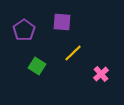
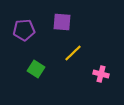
purple pentagon: rotated 30 degrees clockwise
green square: moved 1 px left, 3 px down
pink cross: rotated 35 degrees counterclockwise
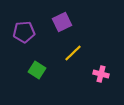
purple square: rotated 30 degrees counterclockwise
purple pentagon: moved 2 px down
green square: moved 1 px right, 1 px down
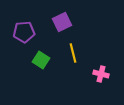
yellow line: rotated 60 degrees counterclockwise
green square: moved 4 px right, 10 px up
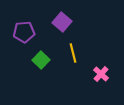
purple square: rotated 24 degrees counterclockwise
green square: rotated 12 degrees clockwise
pink cross: rotated 28 degrees clockwise
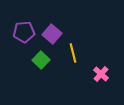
purple square: moved 10 px left, 12 px down
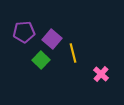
purple square: moved 5 px down
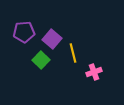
pink cross: moved 7 px left, 2 px up; rotated 28 degrees clockwise
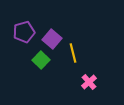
purple pentagon: rotated 10 degrees counterclockwise
pink cross: moved 5 px left, 10 px down; rotated 21 degrees counterclockwise
